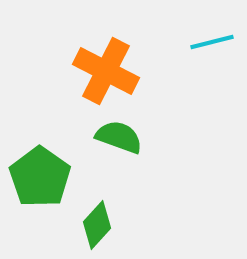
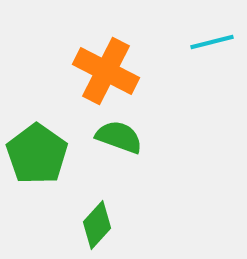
green pentagon: moved 3 px left, 23 px up
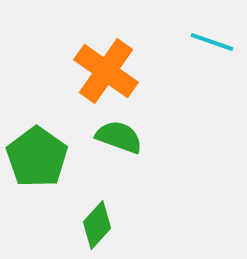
cyan line: rotated 33 degrees clockwise
orange cross: rotated 8 degrees clockwise
green pentagon: moved 3 px down
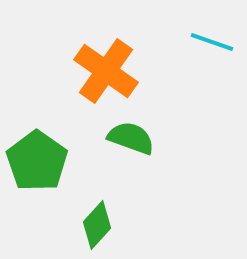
green semicircle: moved 12 px right, 1 px down
green pentagon: moved 4 px down
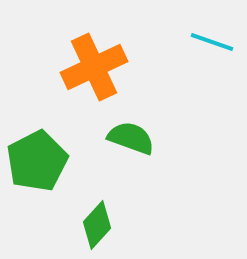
orange cross: moved 12 px left, 4 px up; rotated 30 degrees clockwise
green pentagon: rotated 10 degrees clockwise
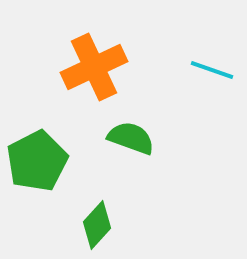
cyan line: moved 28 px down
